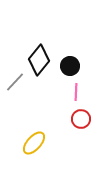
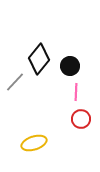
black diamond: moved 1 px up
yellow ellipse: rotated 30 degrees clockwise
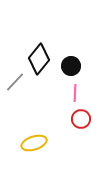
black circle: moved 1 px right
pink line: moved 1 px left, 1 px down
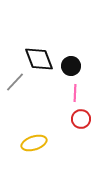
black diamond: rotated 60 degrees counterclockwise
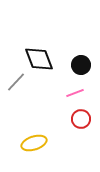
black circle: moved 10 px right, 1 px up
gray line: moved 1 px right
pink line: rotated 66 degrees clockwise
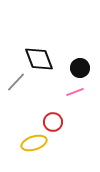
black circle: moved 1 px left, 3 px down
pink line: moved 1 px up
red circle: moved 28 px left, 3 px down
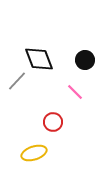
black circle: moved 5 px right, 8 px up
gray line: moved 1 px right, 1 px up
pink line: rotated 66 degrees clockwise
yellow ellipse: moved 10 px down
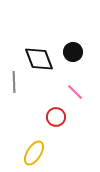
black circle: moved 12 px left, 8 px up
gray line: moved 3 px left, 1 px down; rotated 45 degrees counterclockwise
red circle: moved 3 px right, 5 px up
yellow ellipse: rotated 40 degrees counterclockwise
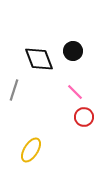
black circle: moved 1 px up
gray line: moved 8 px down; rotated 20 degrees clockwise
red circle: moved 28 px right
yellow ellipse: moved 3 px left, 3 px up
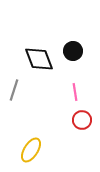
pink line: rotated 36 degrees clockwise
red circle: moved 2 px left, 3 px down
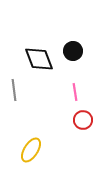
gray line: rotated 25 degrees counterclockwise
red circle: moved 1 px right
